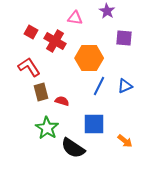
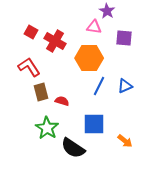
pink triangle: moved 19 px right, 9 px down
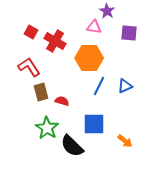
purple square: moved 5 px right, 5 px up
black semicircle: moved 1 px left, 2 px up; rotated 10 degrees clockwise
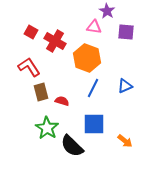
purple square: moved 3 px left, 1 px up
orange hexagon: moved 2 px left; rotated 20 degrees clockwise
blue line: moved 6 px left, 2 px down
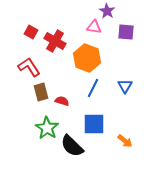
blue triangle: rotated 35 degrees counterclockwise
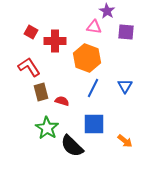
red cross: rotated 30 degrees counterclockwise
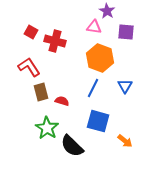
red cross: rotated 15 degrees clockwise
orange hexagon: moved 13 px right
blue square: moved 4 px right, 3 px up; rotated 15 degrees clockwise
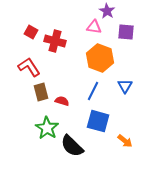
blue line: moved 3 px down
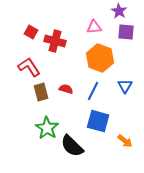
purple star: moved 12 px right
pink triangle: rotated 14 degrees counterclockwise
red semicircle: moved 4 px right, 12 px up
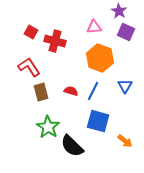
purple square: rotated 18 degrees clockwise
red semicircle: moved 5 px right, 2 px down
green star: moved 1 px right, 1 px up
